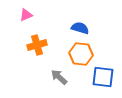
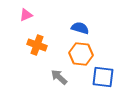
orange cross: rotated 36 degrees clockwise
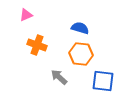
blue square: moved 4 px down
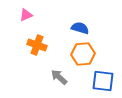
orange hexagon: moved 2 px right; rotated 10 degrees counterclockwise
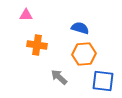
pink triangle: rotated 24 degrees clockwise
orange cross: rotated 12 degrees counterclockwise
orange hexagon: moved 1 px right
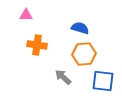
gray arrow: moved 4 px right
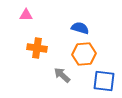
orange cross: moved 3 px down
gray arrow: moved 1 px left, 2 px up
blue square: moved 1 px right
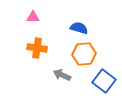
pink triangle: moved 7 px right, 2 px down
blue semicircle: moved 1 px left
gray arrow: rotated 18 degrees counterclockwise
blue square: rotated 30 degrees clockwise
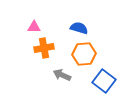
pink triangle: moved 1 px right, 10 px down
orange cross: moved 7 px right; rotated 18 degrees counterclockwise
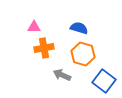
orange hexagon: moved 1 px left; rotated 20 degrees clockwise
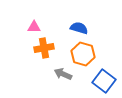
gray arrow: moved 1 px right, 1 px up
